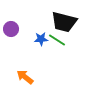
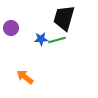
black trapezoid: moved 4 px up; rotated 92 degrees clockwise
purple circle: moved 1 px up
green line: rotated 48 degrees counterclockwise
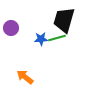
black trapezoid: moved 2 px down
green line: moved 2 px up
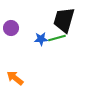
orange arrow: moved 10 px left, 1 px down
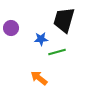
green line: moved 14 px down
orange arrow: moved 24 px right
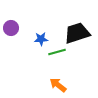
black trapezoid: moved 13 px right, 13 px down; rotated 56 degrees clockwise
orange arrow: moved 19 px right, 7 px down
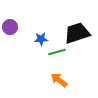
purple circle: moved 1 px left, 1 px up
orange arrow: moved 1 px right, 5 px up
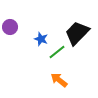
black trapezoid: rotated 28 degrees counterclockwise
blue star: rotated 24 degrees clockwise
green line: rotated 24 degrees counterclockwise
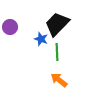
black trapezoid: moved 20 px left, 9 px up
green line: rotated 54 degrees counterclockwise
